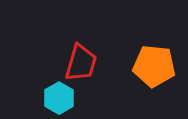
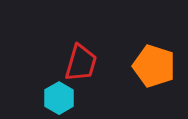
orange pentagon: rotated 12 degrees clockwise
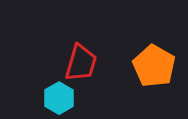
orange pentagon: rotated 12 degrees clockwise
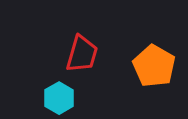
red trapezoid: moved 1 px right, 9 px up
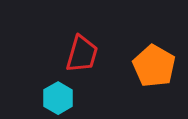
cyan hexagon: moved 1 px left
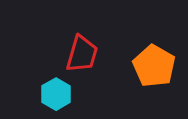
cyan hexagon: moved 2 px left, 4 px up
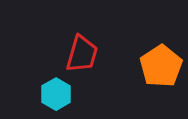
orange pentagon: moved 7 px right; rotated 9 degrees clockwise
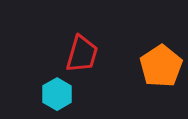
cyan hexagon: moved 1 px right
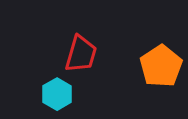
red trapezoid: moved 1 px left
